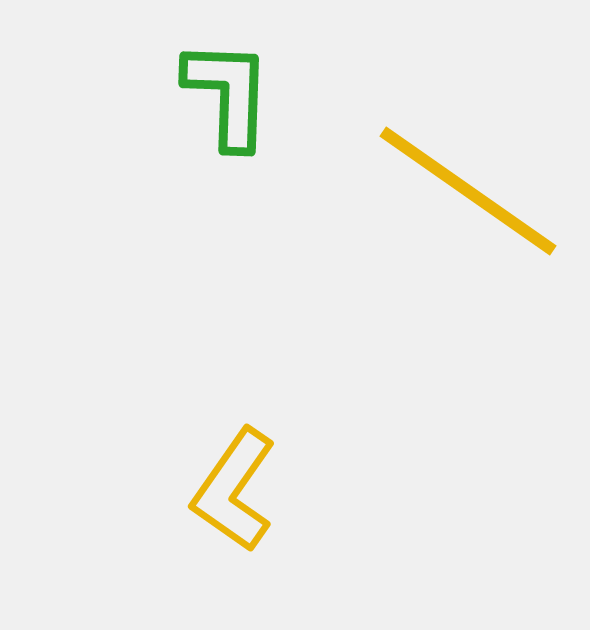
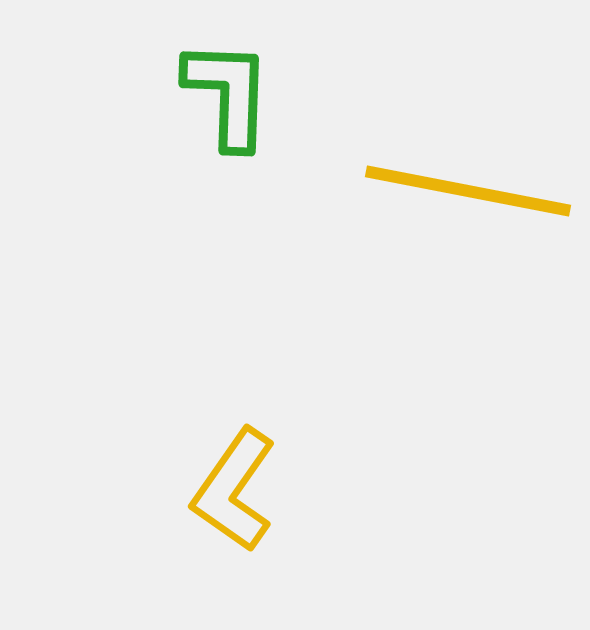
yellow line: rotated 24 degrees counterclockwise
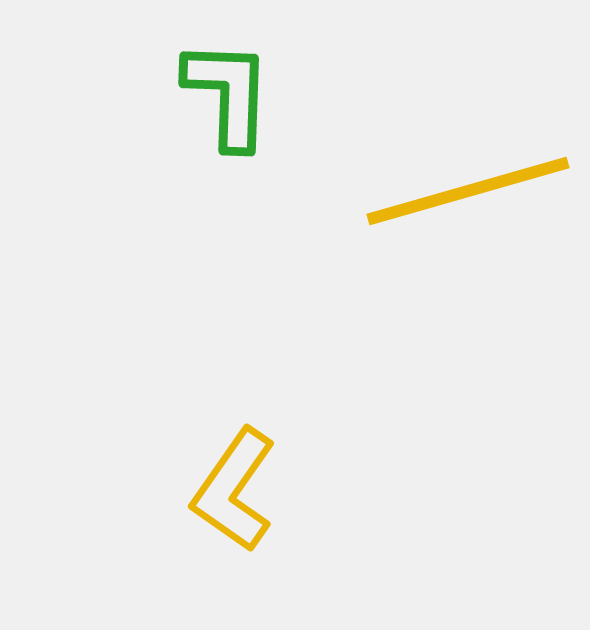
yellow line: rotated 27 degrees counterclockwise
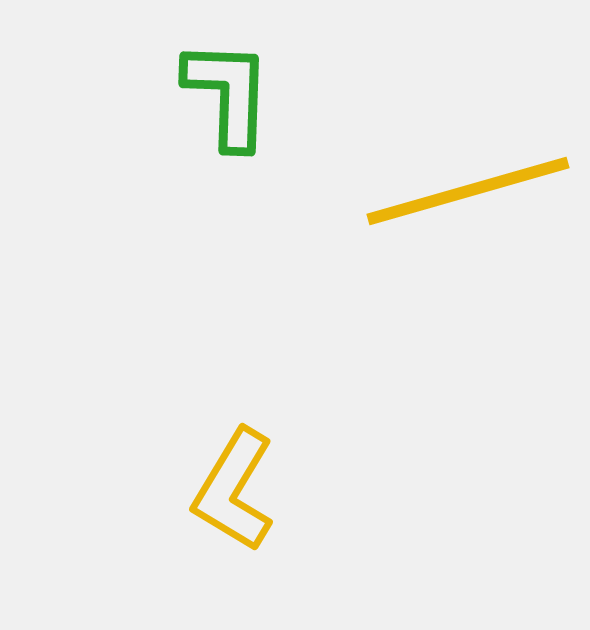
yellow L-shape: rotated 4 degrees counterclockwise
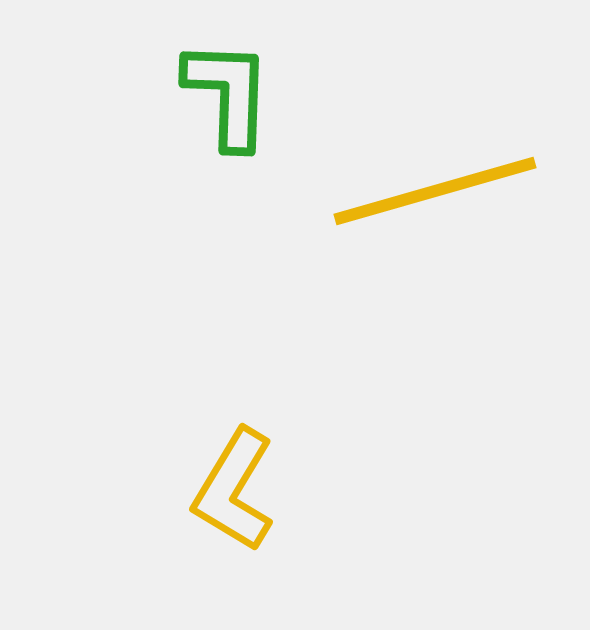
yellow line: moved 33 px left
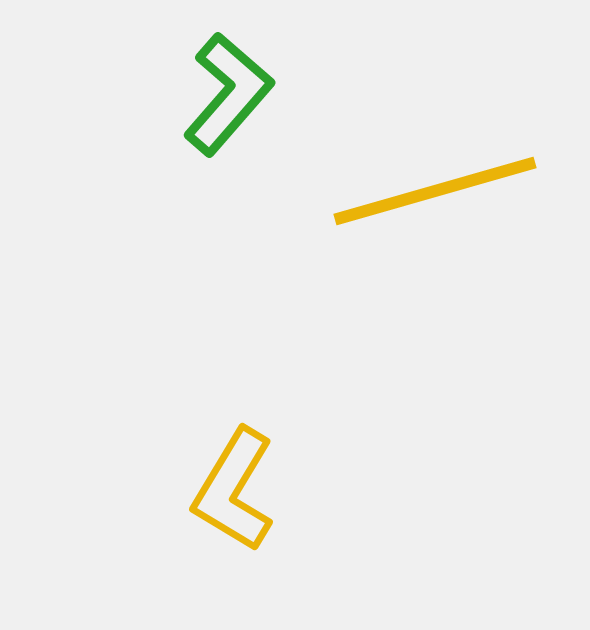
green L-shape: rotated 39 degrees clockwise
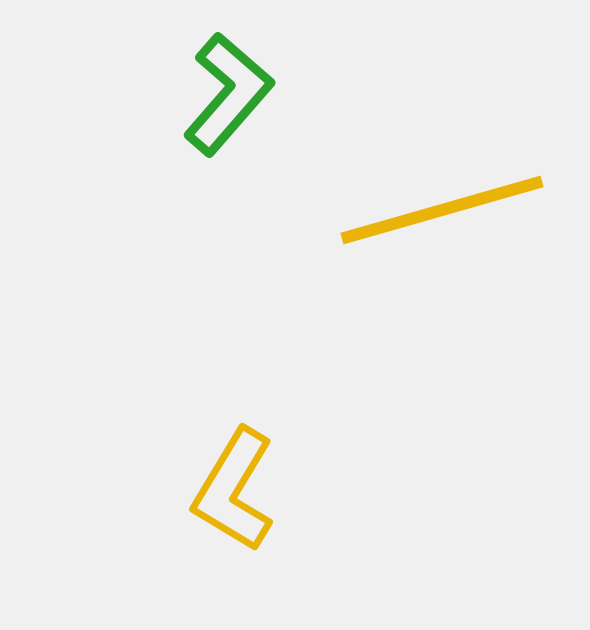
yellow line: moved 7 px right, 19 px down
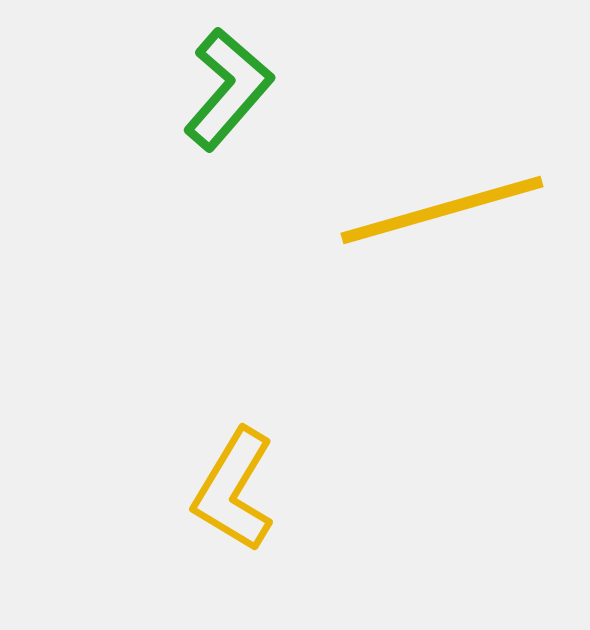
green L-shape: moved 5 px up
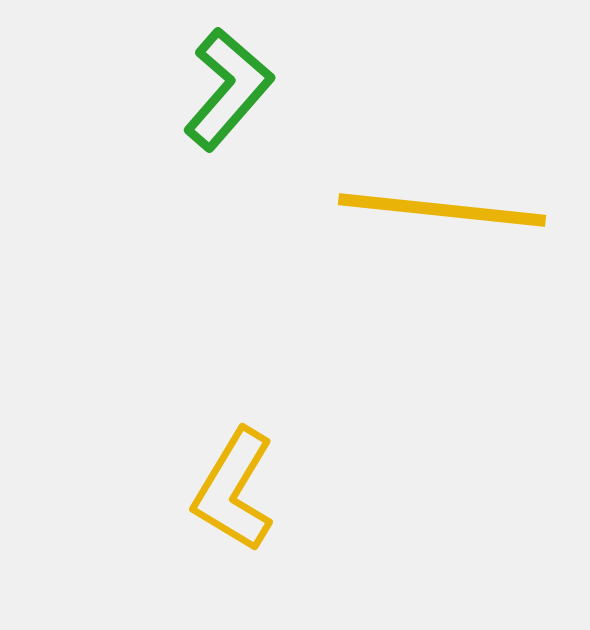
yellow line: rotated 22 degrees clockwise
